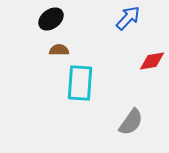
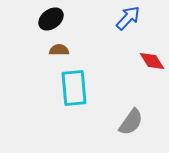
red diamond: rotated 68 degrees clockwise
cyan rectangle: moved 6 px left, 5 px down; rotated 9 degrees counterclockwise
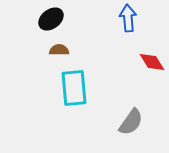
blue arrow: rotated 48 degrees counterclockwise
red diamond: moved 1 px down
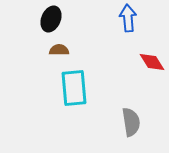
black ellipse: rotated 30 degrees counterclockwise
gray semicircle: rotated 44 degrees counterclockwise
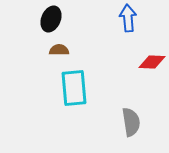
red diamond: rotated 56 degrees counterclockwise
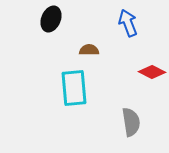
blue arrow: moved 5 px down; rotated 16 degrees counterclockwise
brown semicircle: moved 30 px right
red diamond: moved 10 px down; rotated 24 degrees clockwise
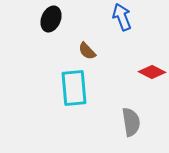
blue arrow: moved 6 px left, 6 px up
brown semicircle: moved 2 px left, 1 px down; rotated 132 degrees counterclockwise
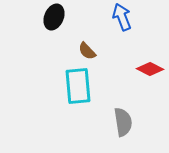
black ellipse: moved 3 px right, 2 px up
red diamond: moved 2 px left, 3 px up
cyan rectangle: moved 4 px right, 2 px up
gray semicircle: moved 8 px left
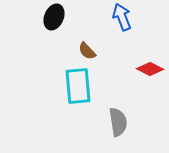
gray semicircle: moved 5 px left
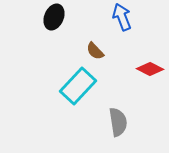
brown semicircle: moved 8 px right
cyan rectangle: rotated 48 degrees clockwise
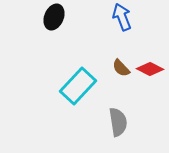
brown semicircle: moved 26 px right, 17 px down
